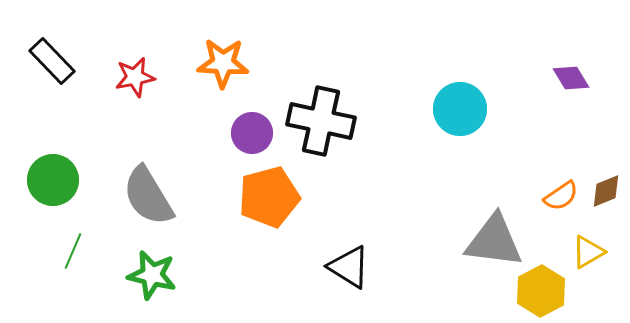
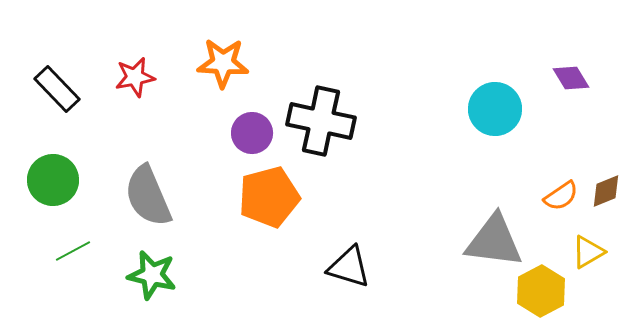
black rectangle: moved 5 px right, 28 px down
cyan circle: moved 35 px right
gray semicircle: rotated 8 degrees clockwise
green line: rotated 39 degrees clockwise
black triangle: rotated 15 degrees counterclockwise
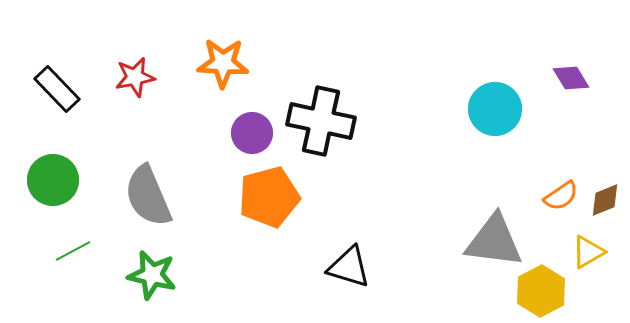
brown diamond: moved 1 px left, 9 px down
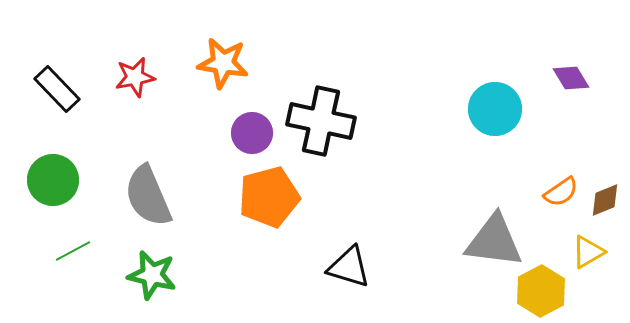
orange star: rotated 6 degrees clockwise
orange semicircle: moved 4 px up
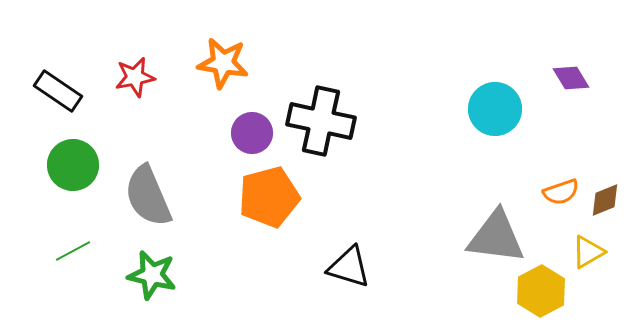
black rectangle: moved 1 px right, 2 px down; rotated 12 degrees counterclockwise
green circle: moved 20 px right, 15 px up
orange semicircle: rotated 15 degrees clockwise
gray triangle: moved 2 px right, 4 px up
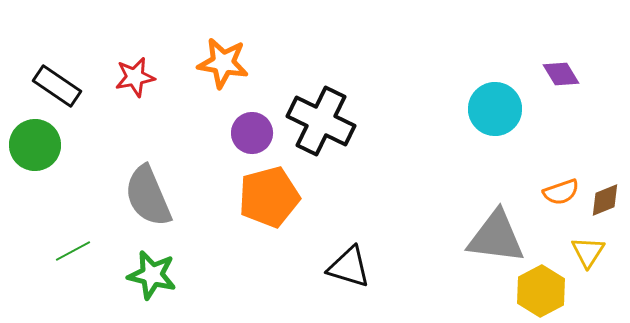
purple diamond: moved 10 px left, 4 px up
black rectangle: moved 1 px left, 5 px up
black cross: rotated 14 degrees clockwise
green circle: moved 38 px left, 20 px up
yellow triangle: rotated 27 degrees counterclockwise
